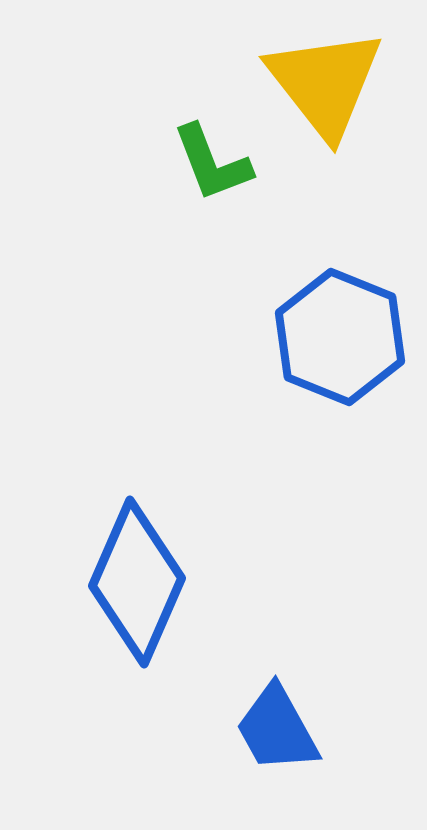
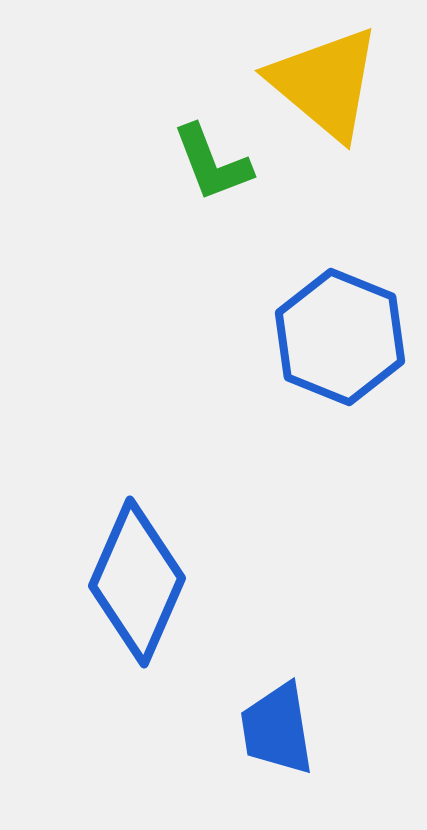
yellow triangle: rotated 12 degrees counterclockwise
blue trapezoid: rotated 20 degrees clockwise
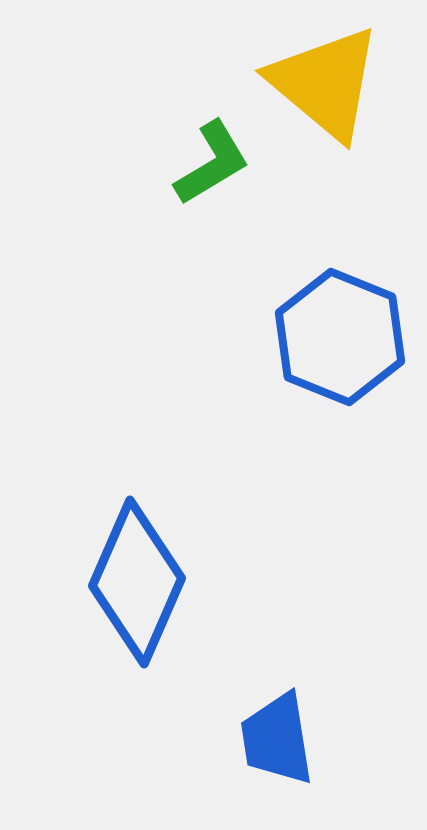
green L-shape: rotated 100 degrees counterclockwise
blue trapezoid: moved 10 px down
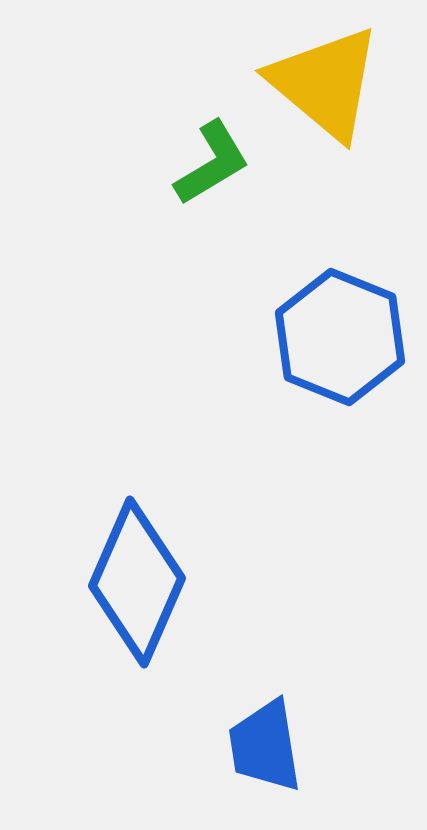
blue trapezoid: moved 12 px left, 7 px down
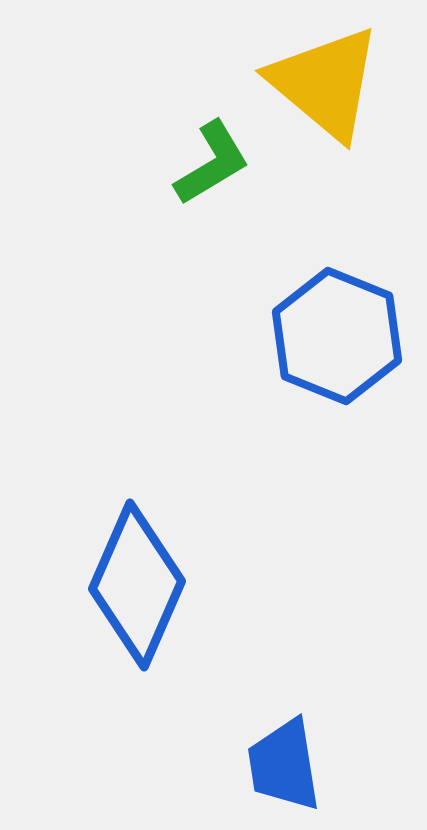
blue hexagon: moved 3 px left, 1 px up
blue diamond: moved 3 px down
blue trapezoid: moved 19 px right, 19 px down
